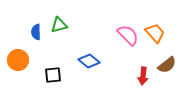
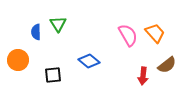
green triangle: moved 1 px left, 1 px up; rotated 48 degrees counterclockwise
pink semicircle: rotated 15 degrees clockwise
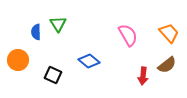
orange trapezoid: moved 14 px right
black square: rotated 30 degrees clockwise
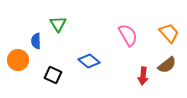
blue semicircle: moved 9 px down
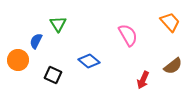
orange trapezoid: moved 1 px right, 11 px up
blue semicircle: rotated 28 degrees clockwise
brown semicircle: moved 6 px right, 1 px down
red arrow: moved 4 px down; rotated 18 degrees clockwise
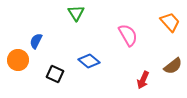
green triangle: moved 18 px right, 11 px up
black square: moved 2 px right, 1 px up
